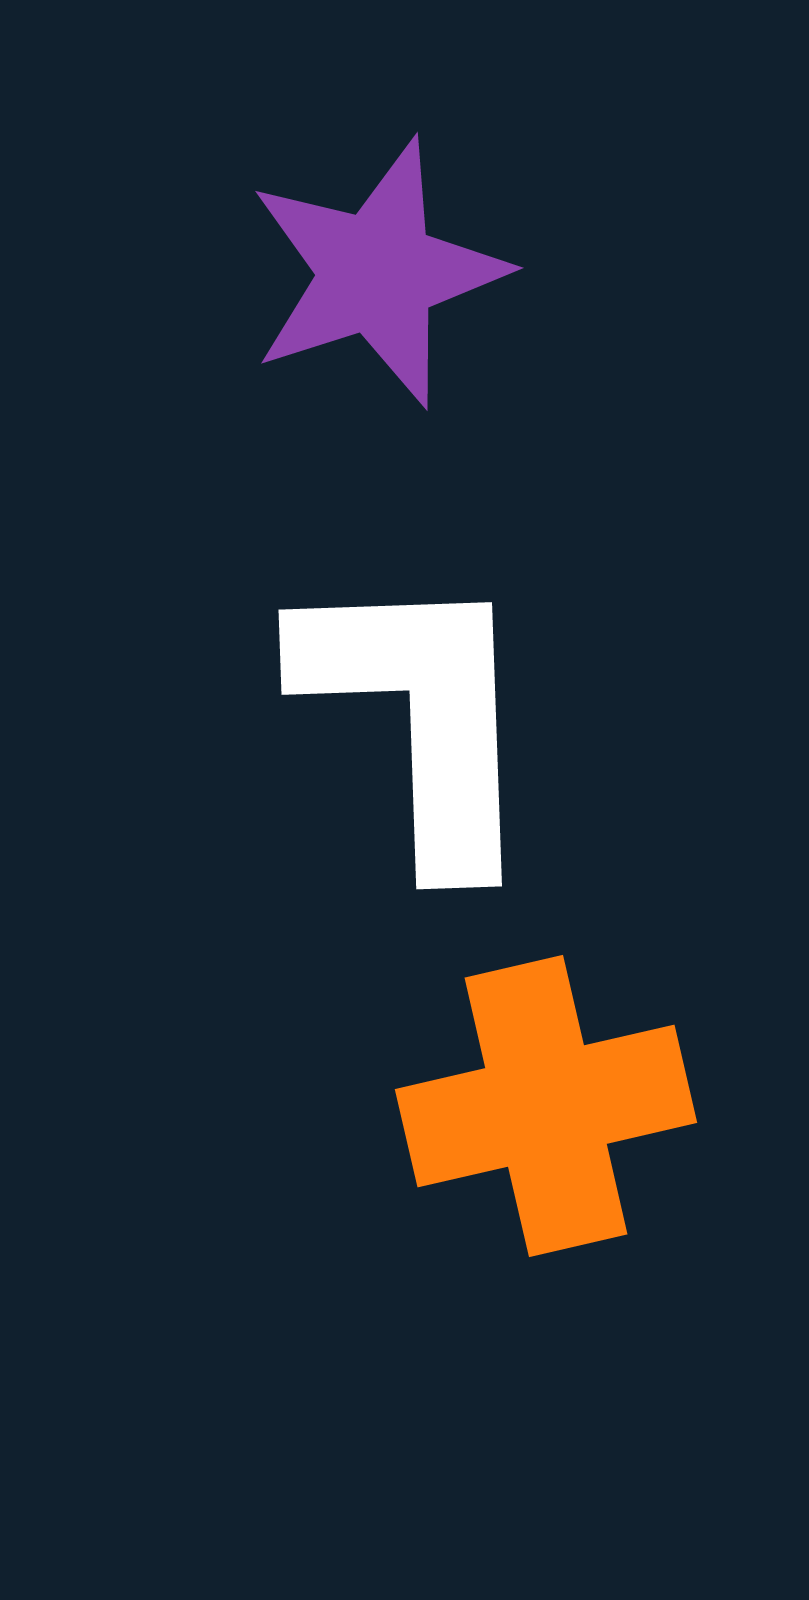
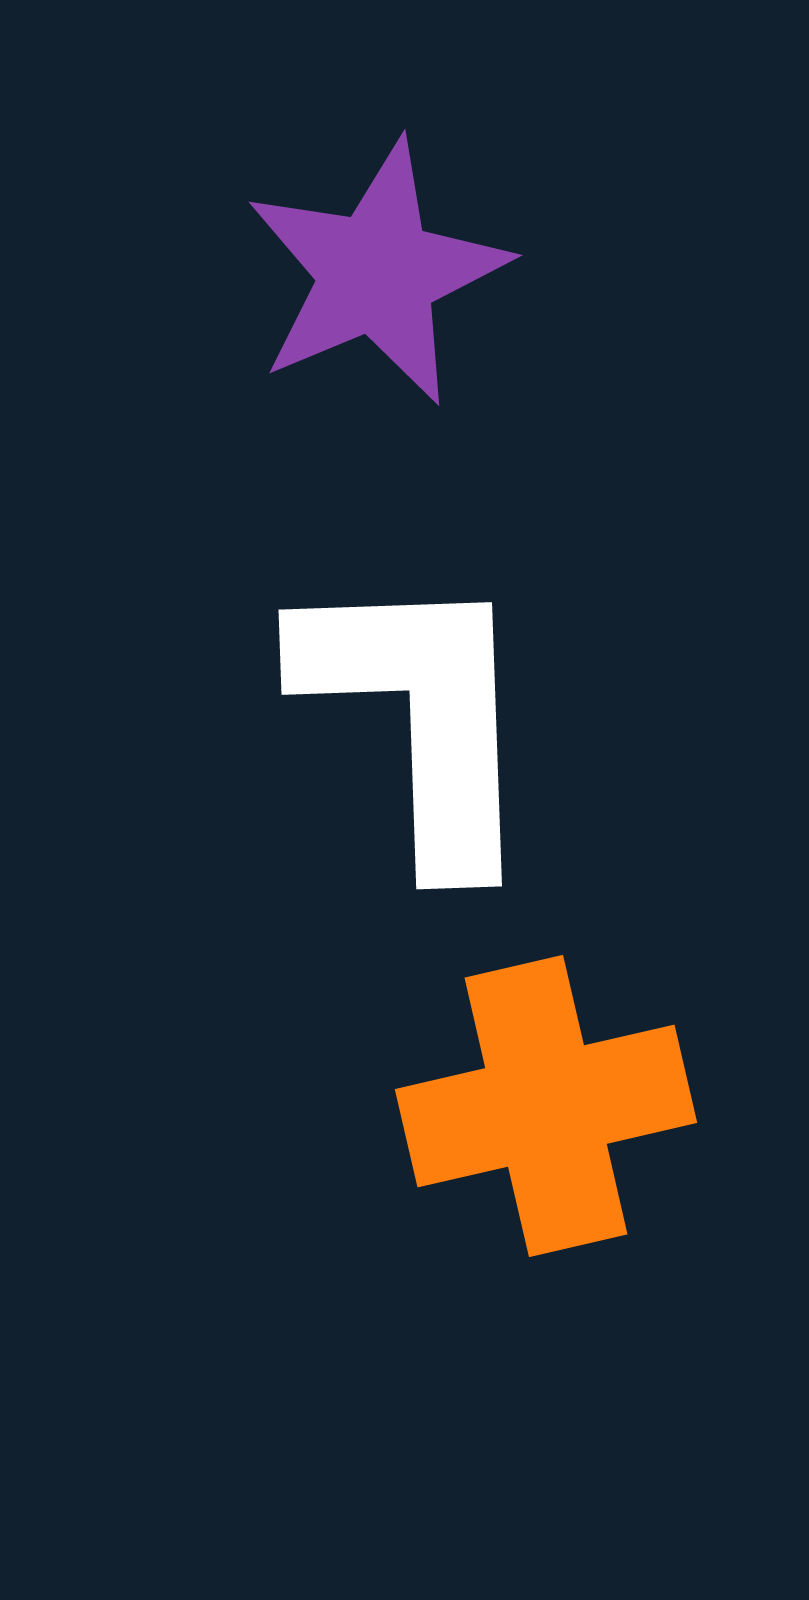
purple star: rotated 5 degrees counterclockwise
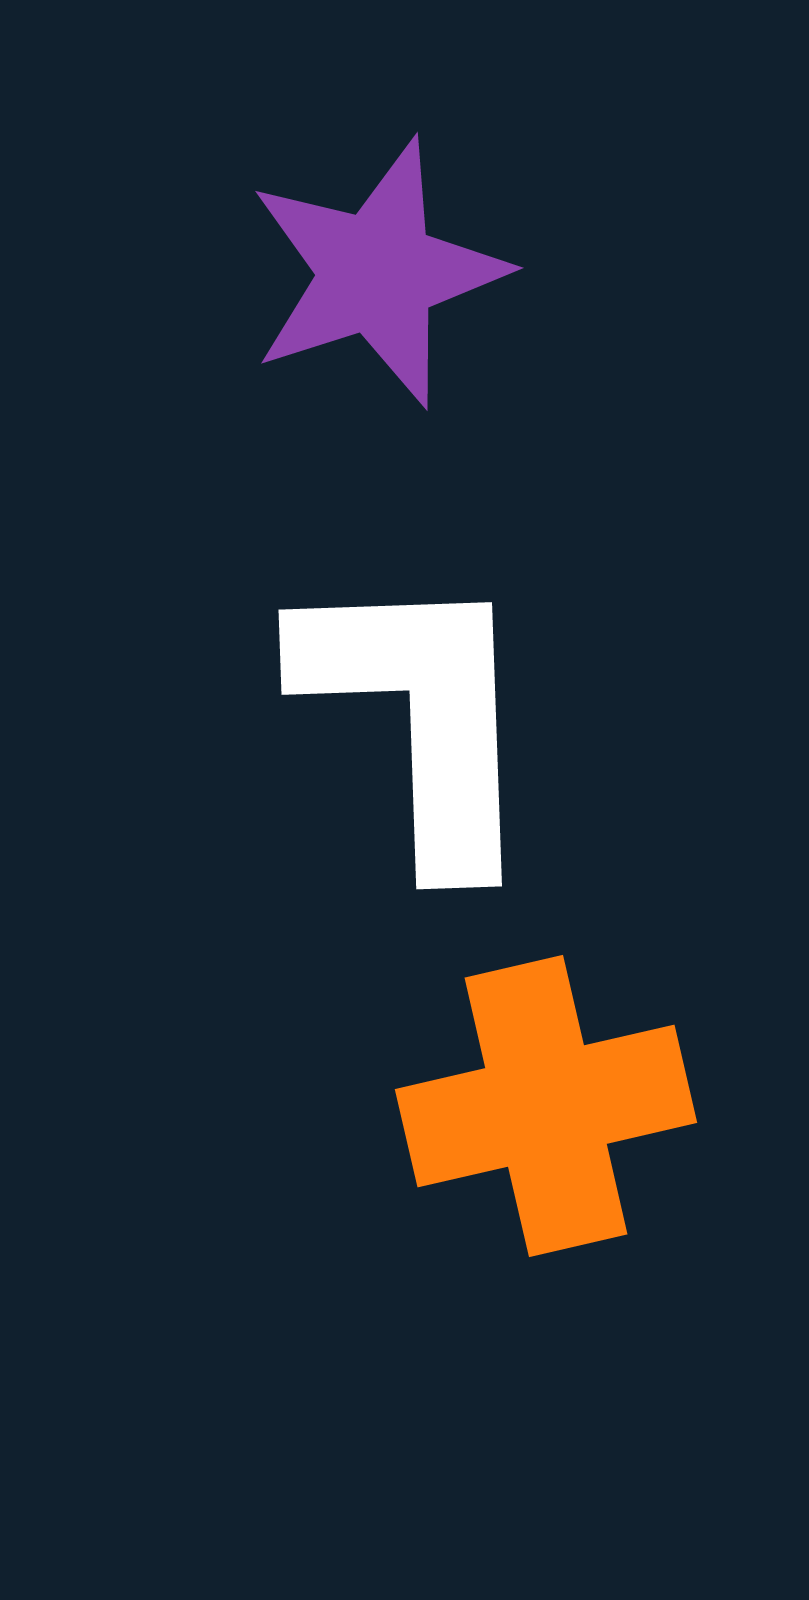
purple star: rotated 5 degrees clockwise
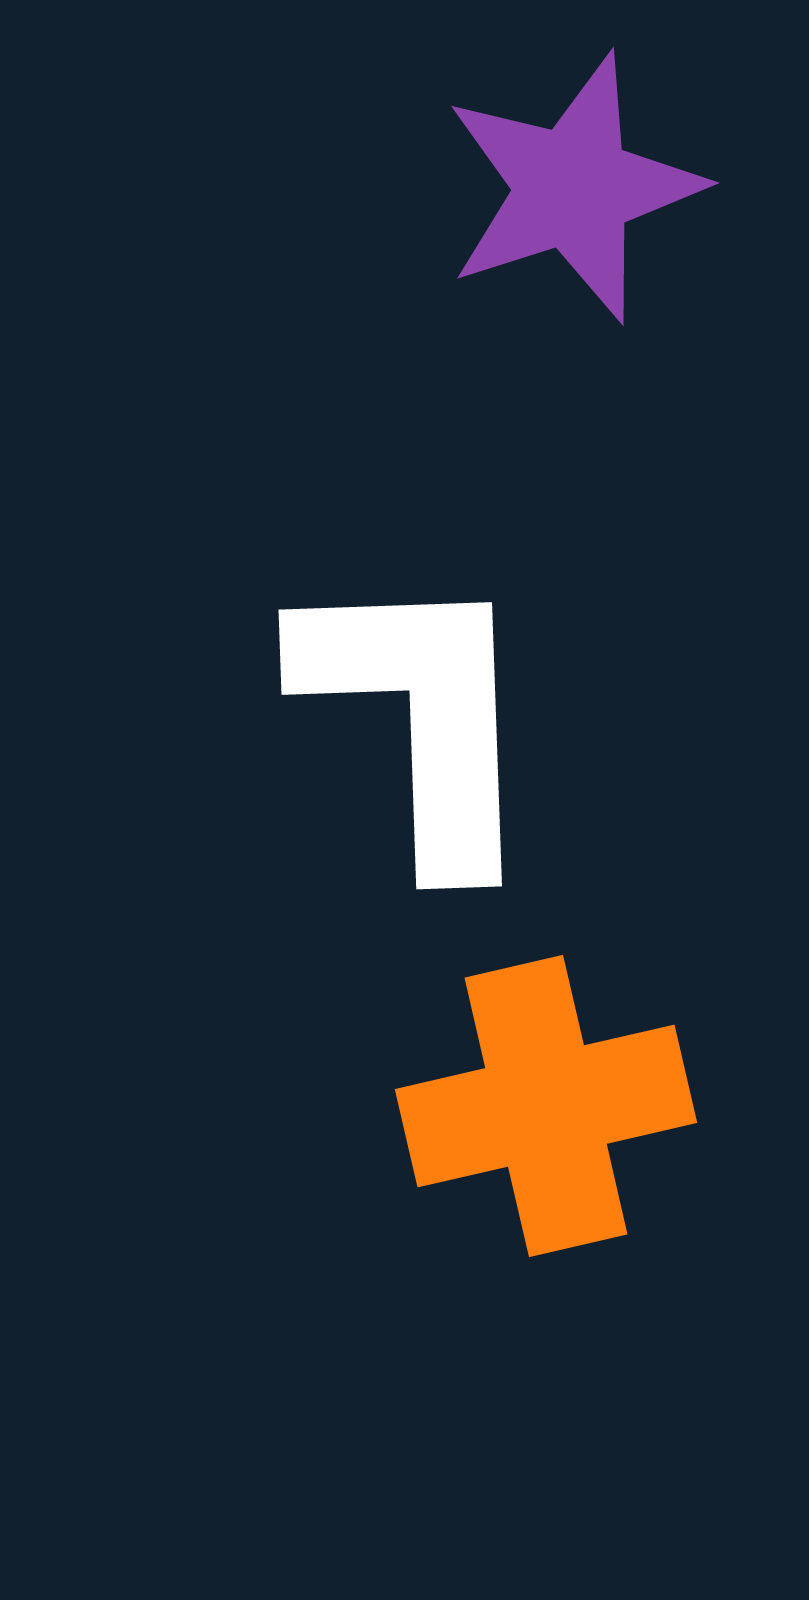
purple star: moved 196 px right, 85 px up
